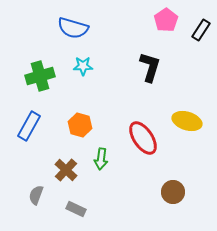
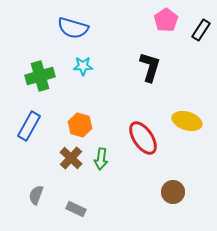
brown cross: moved 5 px right, 12 px up
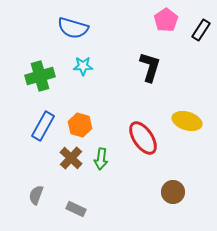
blue rectangle: moved 14 px right
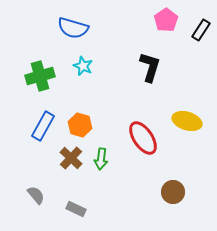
cyan star: rotated 24 degrees clockwise
gray semicircle: rotated 120 degrees clockwise
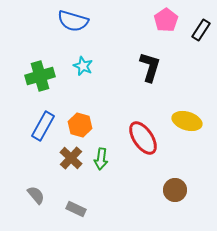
blue semicircle: moved 7 px up
brown circle: moved 2 px right, 2 px up
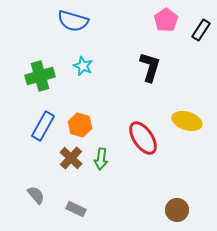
brown circle: moved 2 px right, 20 px down
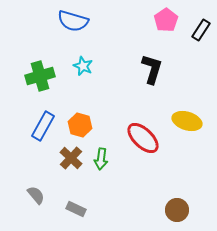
black L-shape: moved 2 px right, 2 px down
red ellipse: rotated 12 degrees counterclockwise
